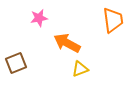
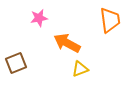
orange trapezoid: moved 3 px left
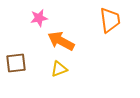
orange arrow: moved 6 px left, 2 px up
brown square: rotated 15 degrees clockwise
yellow triangle: moved 21 px left
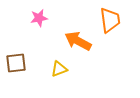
orange arrow: moved 17 px right
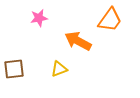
orange trapezoid: rotated 44 degrees clockwise
brown square: moved 2 px left, 6 px down
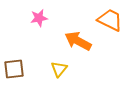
orange trapezoid: rotated 100 degrees counterclockwise
yellow triangle: rotated 30 degrees counterclockwise
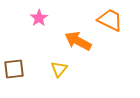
pink star: rotated 24 degrees counterclockwise
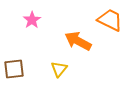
pink star: moved 7 px left, 2 px down
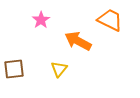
pink star: moved 9 px right
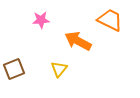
pink star: rotated 30 degrees clockwise
brown square: rotated 15 degrees counterclockwise
